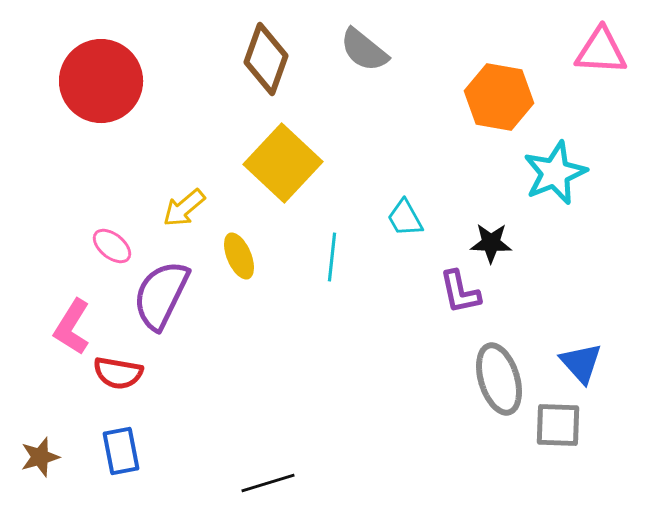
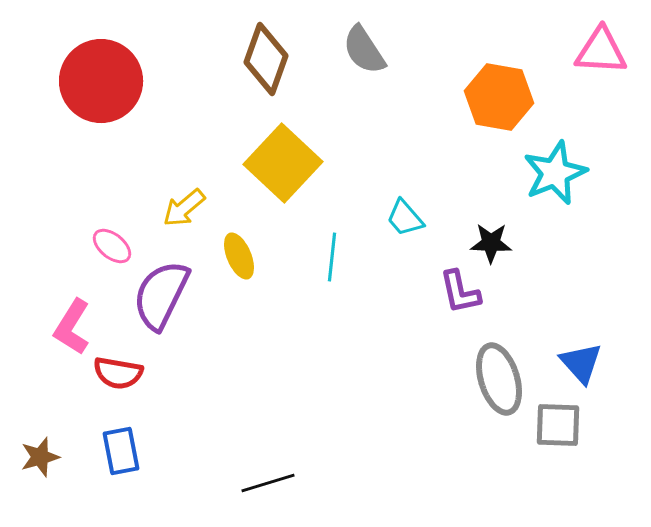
gray semicircle: rotated 18 degrees clockwise
cyan trapezoid: rotated 12 degrees counterclockwise
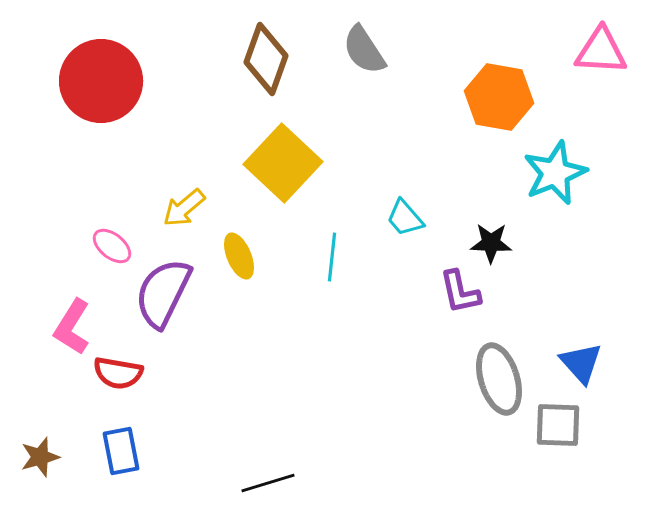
purple semicircle: moved 2 px right, 2 px up
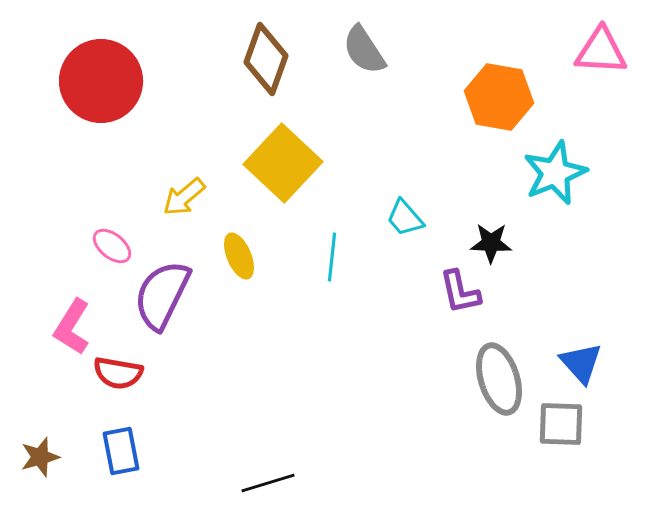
yellow arrow: moved 11 px up
purple semicircle: moved 1 px left, 2 px down
gray square: moved 3 px right, 1 px up
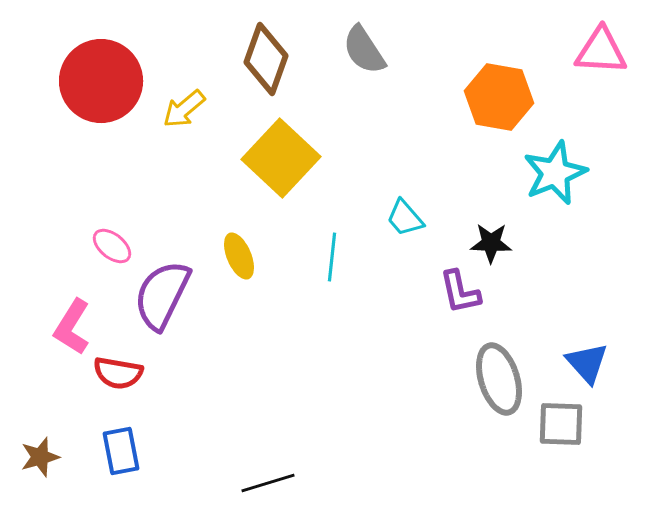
yellow square: moved 2 px left, 5 px up
yellow arrow: moved 88 px up
blue triangle: moved 6 px right
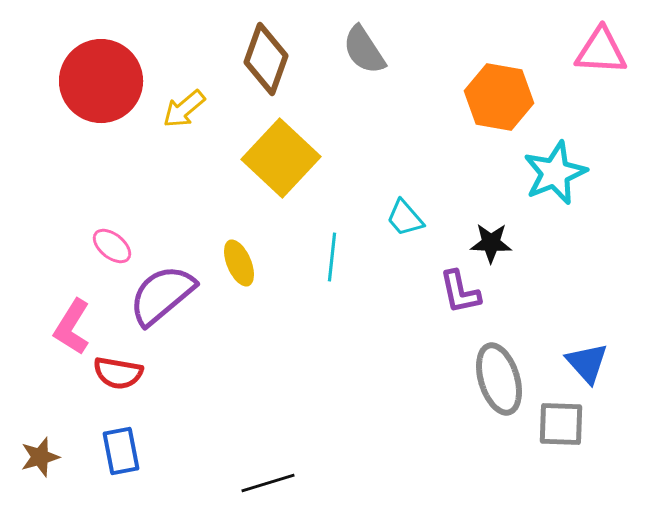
yellow ellipse: moved 7 px down
purple semicircle: rotated 24 degrees clockwise
